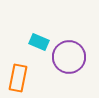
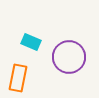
cyan rectangle: moved 8 px left
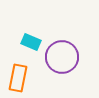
purple circle: moved 7 px left
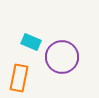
orange rectangle: moved 1 px right
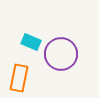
purple circle: moved 1 px left, 3 px up
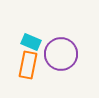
orange rectangle: moved 9 px right, 13 px up
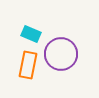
cyan rectangle: moved 8 px up
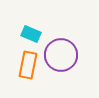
purple circle: moved 1 px down
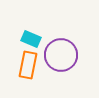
cyan rectangle: moved 5 px down
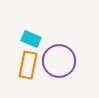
purple circle: moved 2 px left, 6 px down
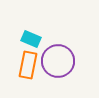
purple circle: moved 1 px left
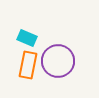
cyan rectangle: moved 4 px left, 1 px up
